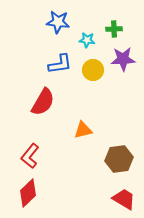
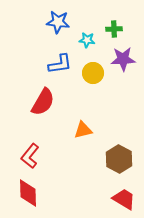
yellow circle: moved 3 px down
brown hexagon: rotated 24 degrees counterclockwise
red diamond: rotated 48 degrees counterclockwise
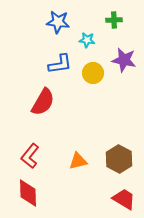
green cross: moved 9 px up
purple star: moved 1 px right, 1 px down; rotated 15 degrees clockwise
orange triangle: moved 5 px left, 31 px down
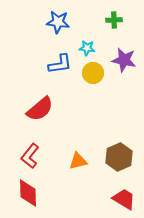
cyan star: moved 8 px down
red semicircle: moved 3 px left, 7 px down; rotated 20 degrees clockwise
brown hexagon: moved 2 px up; rotated 8 degrees clockwise
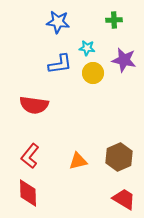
red semicircle: moved 6 px left, 4 px up; rotated 48 degrees clockwise
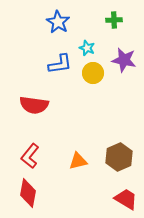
blue star: rotated 25 degrees clockwise
cyan star: rotated 14 degrees clockwise
red diamond: rotated 12 degrees clockwise
red trapezoid: moved 2 px right
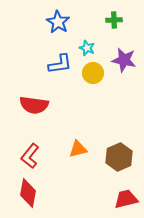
orange triangle: moved 12 px up
red trapezoid: rotated 45 degrees counterclockwise
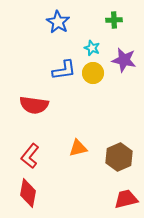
cyan star: moved 5 px right
blue L-shape: moved 4 px right, 6 px down
orange triangle: moved 1 px up
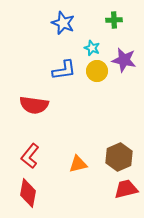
blue star: moved 5 px right, 1 px down; rotated 10 degrees counterclockwise
yellow circle: moved 4 px right, 2 px up
orange triangle: moved 16 px down
red trapezoid: moved 10 px up
